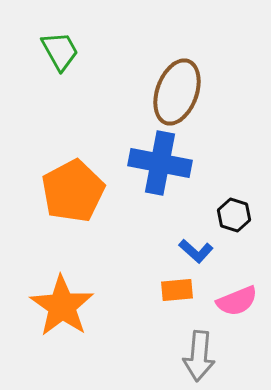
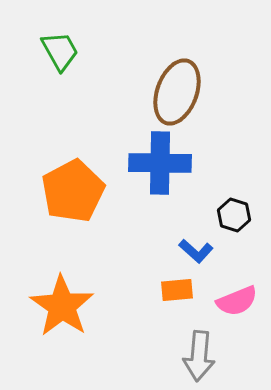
blue cross: rotated 10 degrees counterclockwise
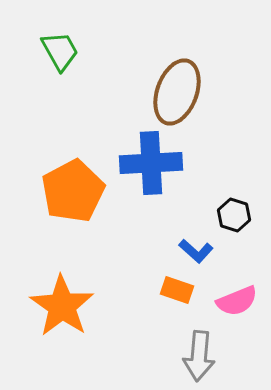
blue cross: moved 9 px left; rotated 4 degrees counterclockwise
orange rectangle: rotated 24 degrees clockwise
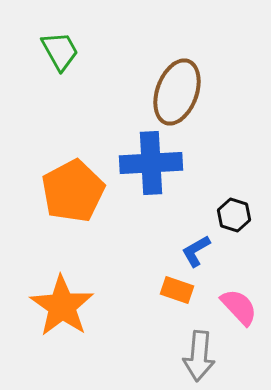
blue L-shape: rotated 108 degrees clockwise
pink semicircle: moved 2 px right, 6 px down; rotated 111 degrees counterclockwise
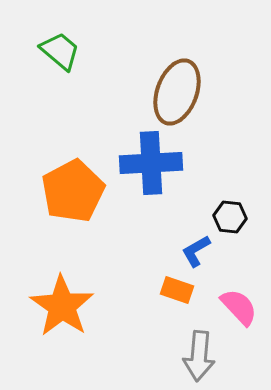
green trapezoid: rotated 21 degrees counterclockwise
black hexagon: moved 4 px left, 2 px down; rotated 12 degrees counterclockwise
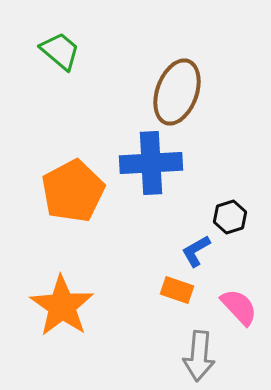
black hexagon: rotated 24 degrees counterclockwise
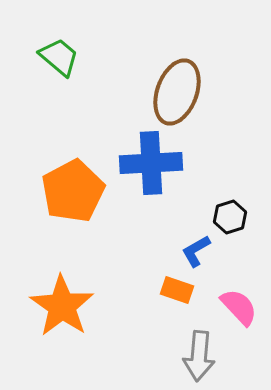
green trapezoid: moved 1 px left, 6 px down
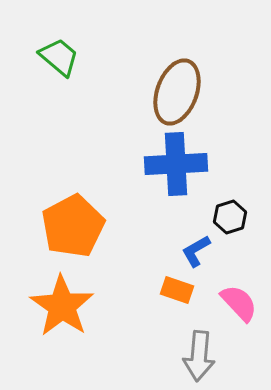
blue cross: moved 25 px right, 1 px down
orange pentagon: moved 35 px down
pink semicircle: moved 4 px up
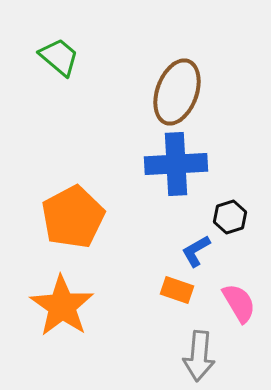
orange pentagon: moved 9 px up
pink semicircle: rotated 12 degrees clockwise
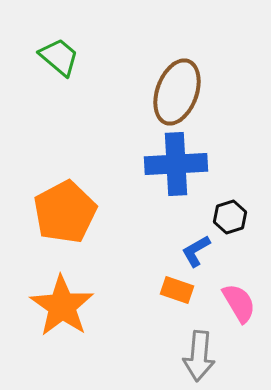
orange pentagon: moved 8 px left, 5 px up
